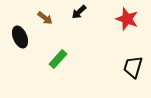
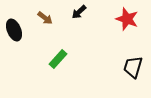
black ellipse: moved 6 px left, 7 px up
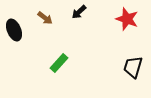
green rectangle: moved 1 px right, 4 px down
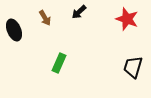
brown arrow: rotated 21 degrees clockwise
green rectangle: rotated 18 degrees counterclockwise
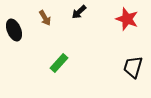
green rectangle: rotated 18 degrees clockwise
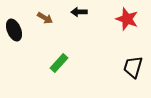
black arrow: rotated 42 degrees clockwise
brown arrow: rotated 28 degrees counterclockwise
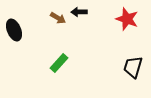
brown arrow: moved 13 px right
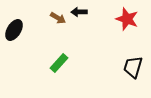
black ellipse: rotated 55 degrees clockwise
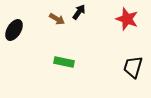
black arrow: rotated 126 degrees clockwise
brown arrow: moved 1 px left, 1 px down
green rectangle: moved 5 px right, 1 px up; rotated 60 degrees clockwise
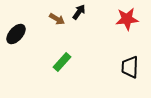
red star: rotated 25 degrees counterclockwise
black ellipse: moved 2 px right, 4 px down; rotated 10 degrees clockwise
green rectangle: moved 2 px left; rotated 60 degrees counterclockwise
black trapezoid: moved 3 px left; rotated 15 degrees counterclockwise
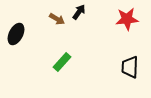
black ellipse: rotated 15 degrees counterclockwise
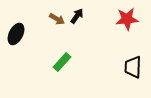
black arrow: moved 2 px left, 4 px down
black trapezoid: moved 3 px right
